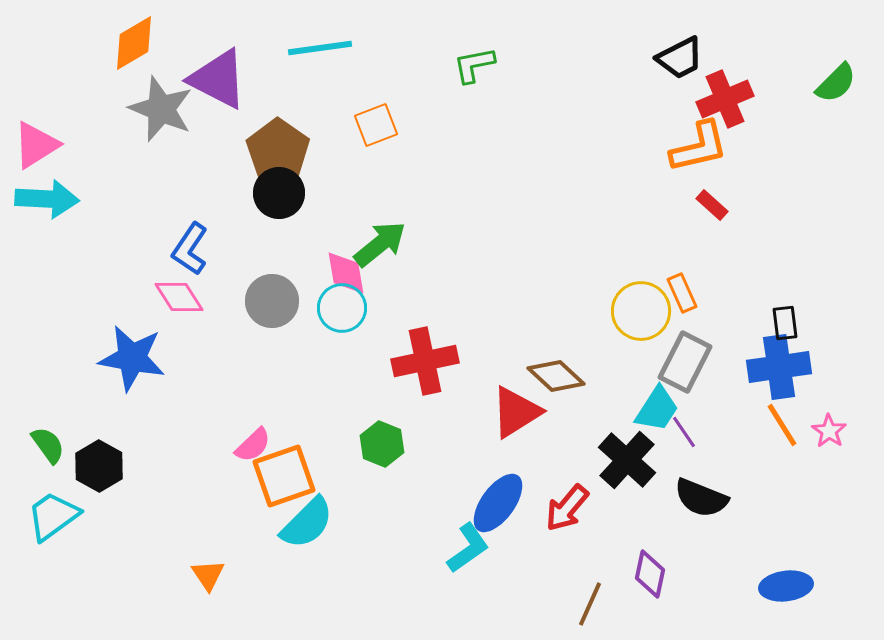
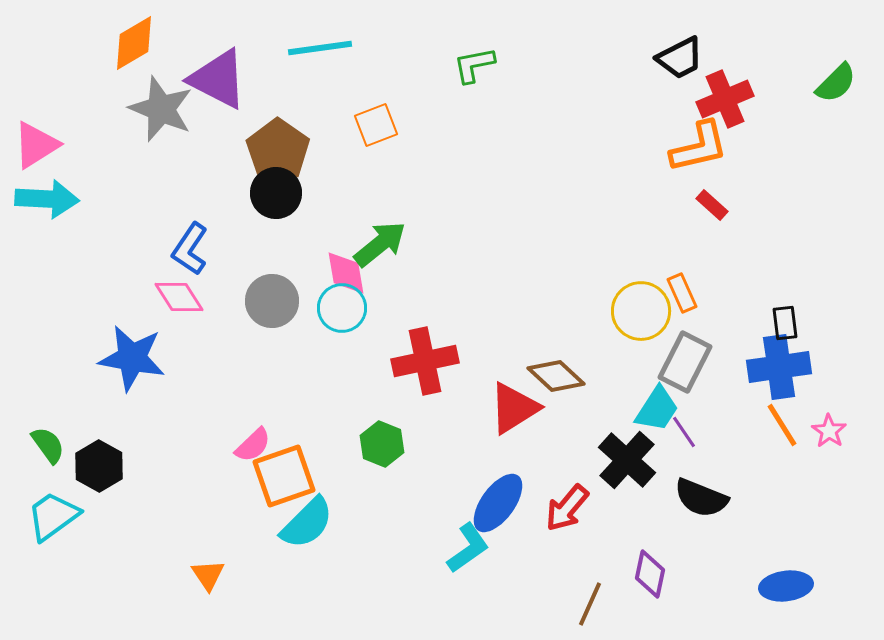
black circle at (279, 193): moved 3 px left
red triangle at (516, 412): moved 2 px left, 4 px up
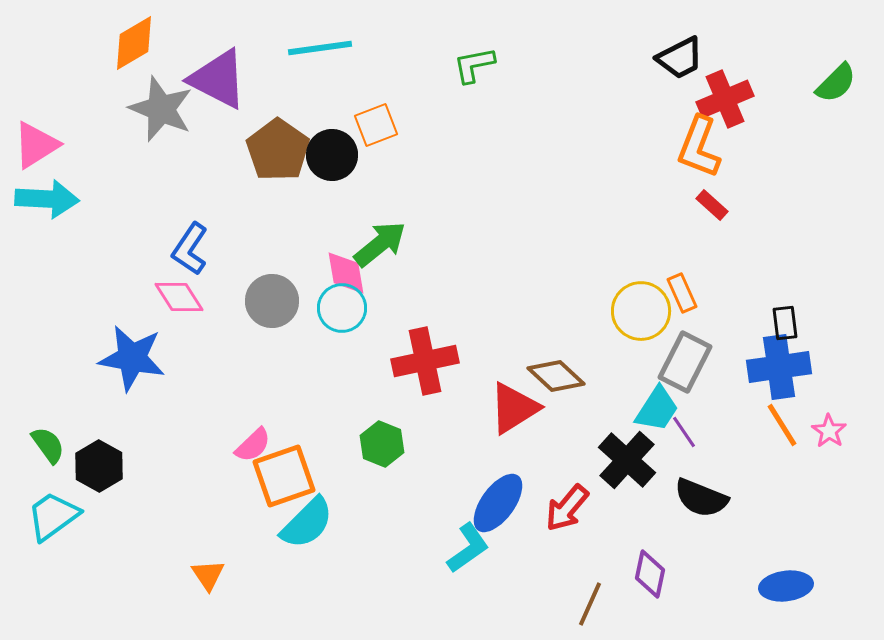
orange L-shape at (699, 147): rotated 124 degrees clockwise
black circle at (276, 193): moved 56 px right, 38 px up
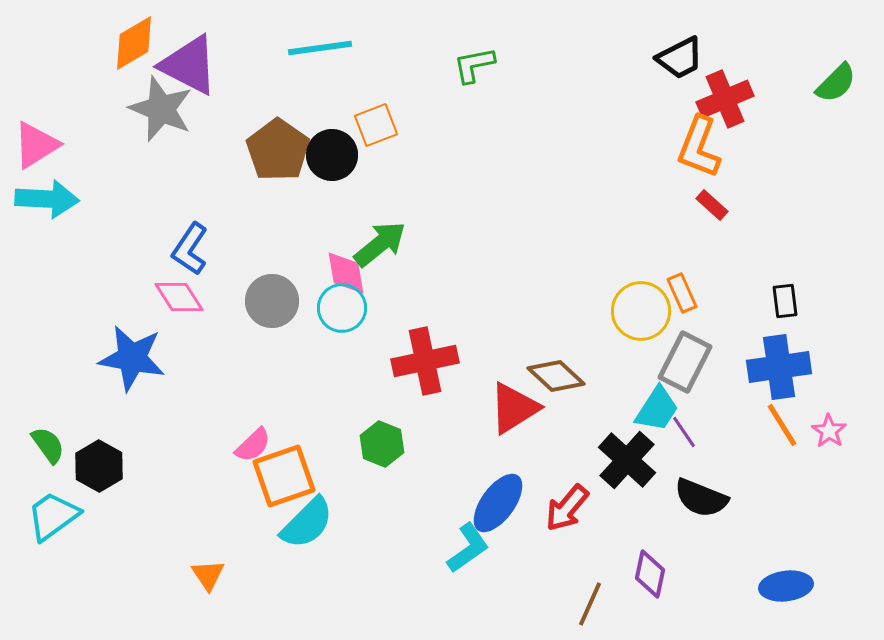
purple triangle at (218, 79): moved 29 px left, 14 px up
black rectangle at (785, 323): moved 22 px up
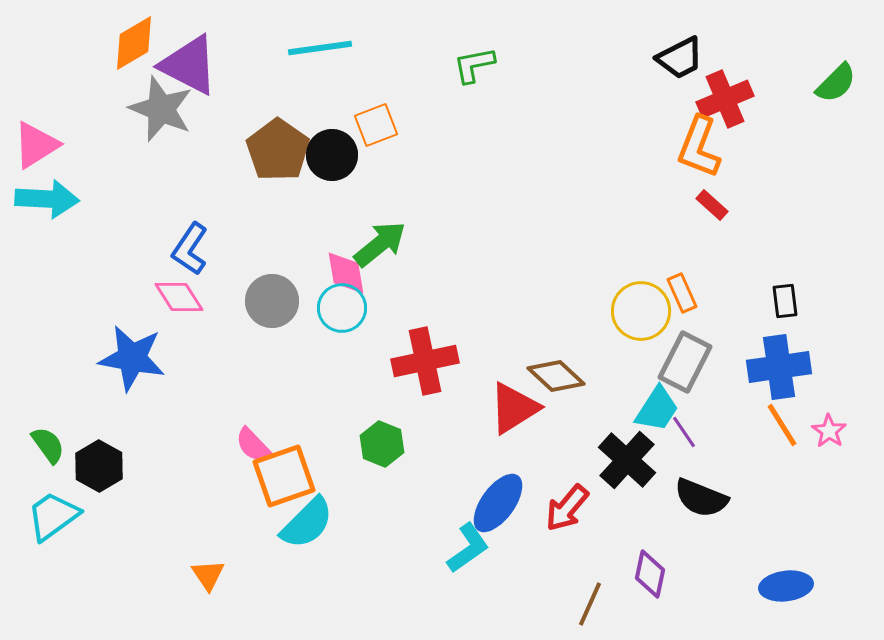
pink semicircle at (253, 445): rotated 90 degrees clockwise
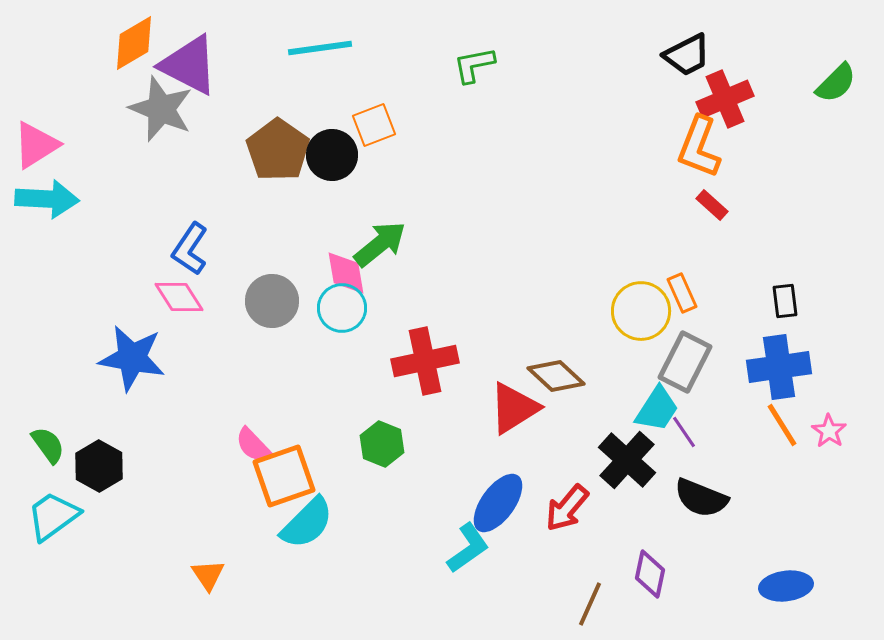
black trapezoid at (680, 58): moved 7 px right, 3 px up
orange square at (376, 125): moved 2 px left
